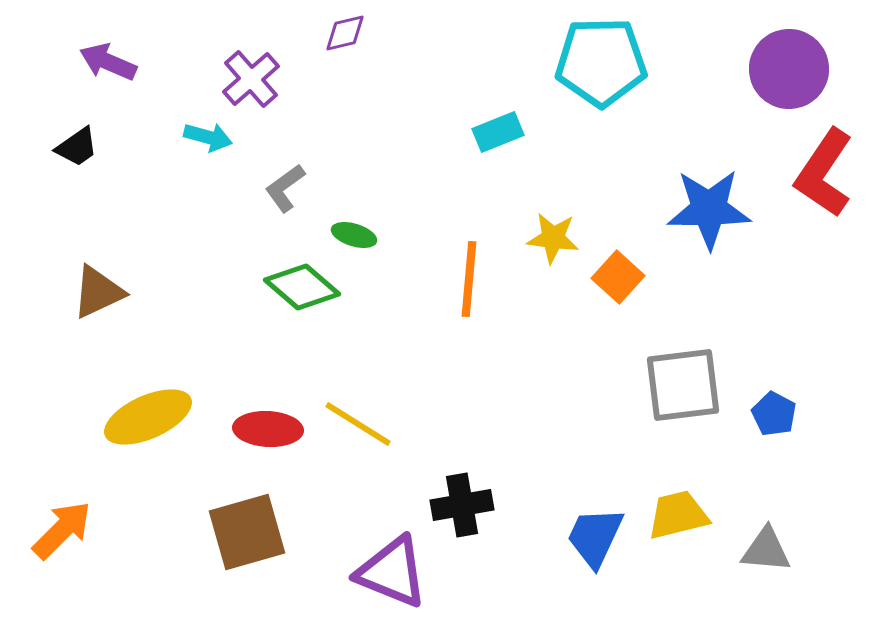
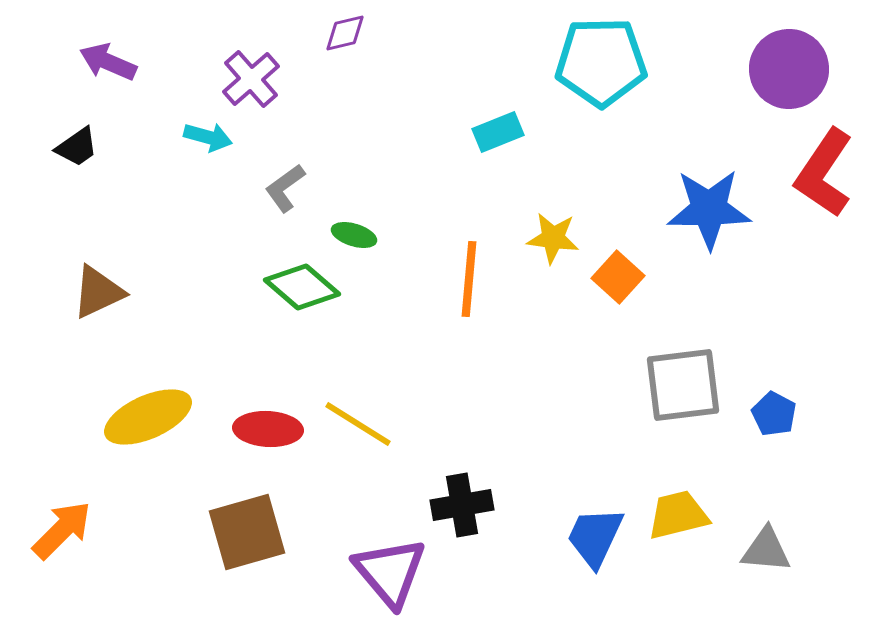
purple triangle: moved 2 px left; rotated 28 degrees clockwise
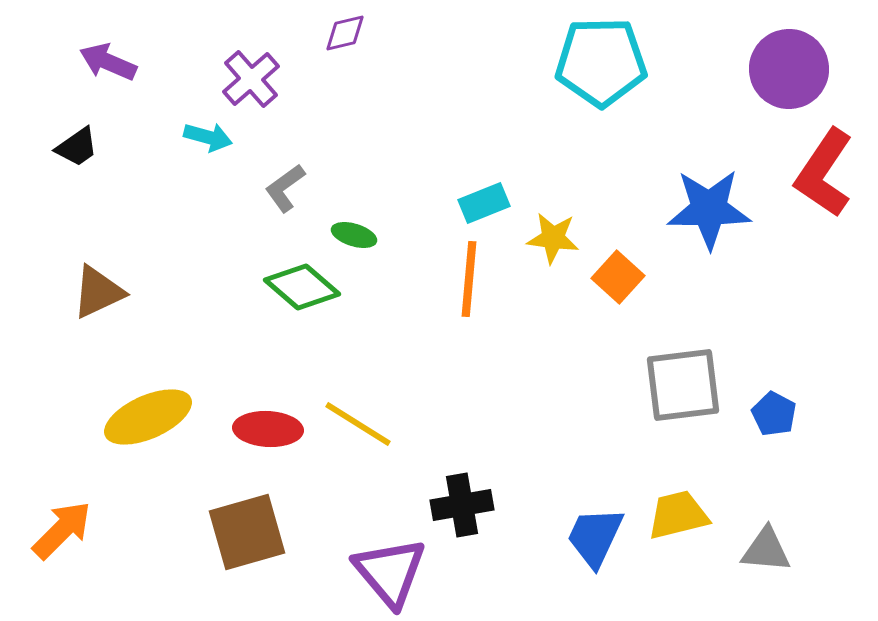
cyan rectangle: moved 14 px left, 71 px down
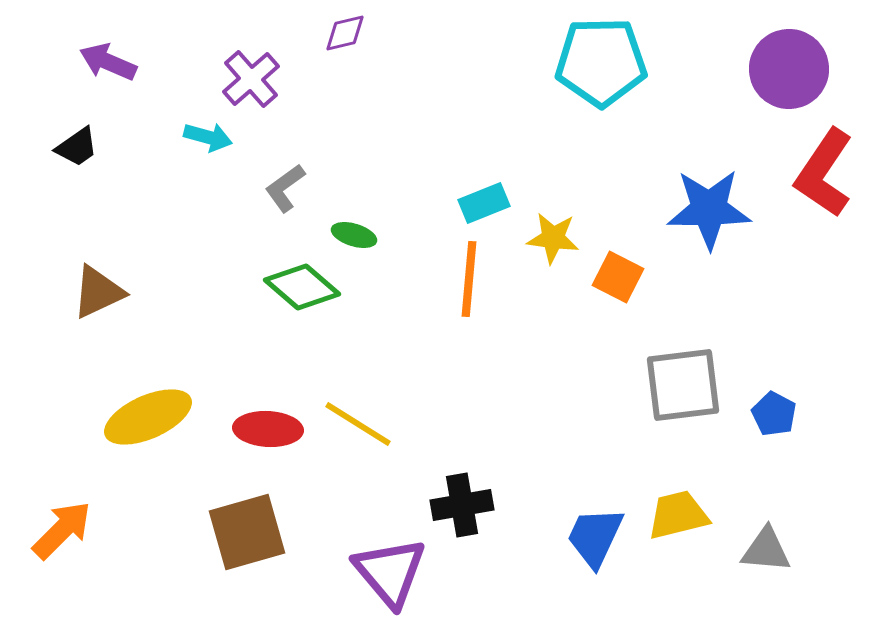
orange square: rotated 15 degrees counterclockwise
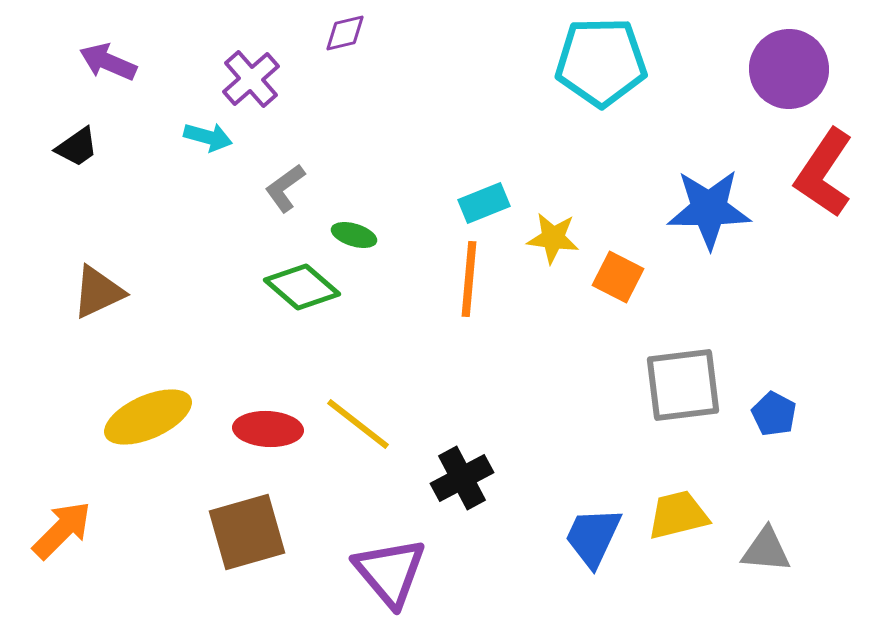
yellow line: rotated 6 degrees clockwise
black cross: moved 27 px up; rotated 18 degrees counterclockwise
blue trapezoid: moved 2 px left
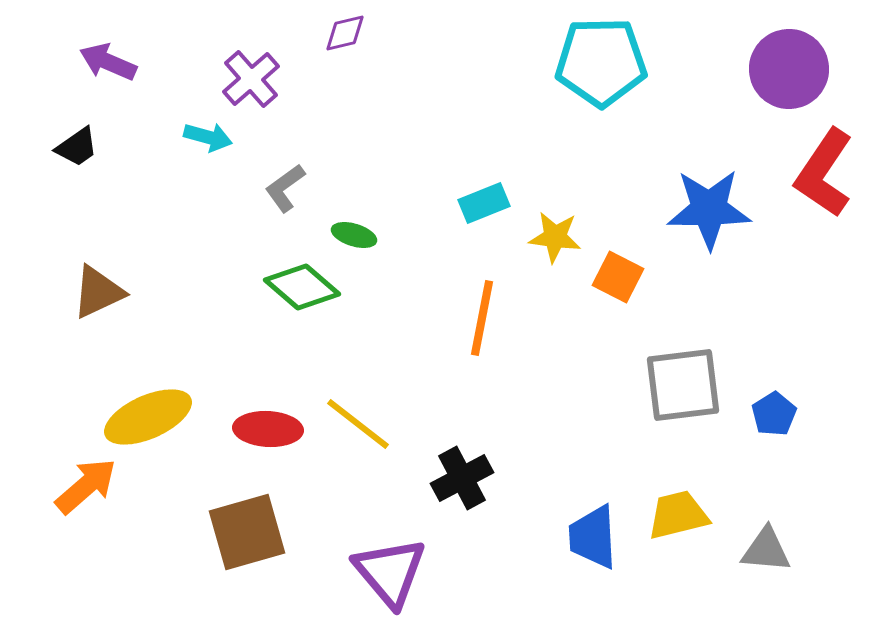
yellow star: moved 2 px right, 1 px up
orange line: moved 13 px right, 39 px down; rotated 6 degrees clockwise
blue pentagon: rotated 12 degrees clockwise
orange arrow: moved 24 px right, 44 px up; rotated 4 degrees clockwise
blue trapezoid: rotated 28 degrees counterclockwise
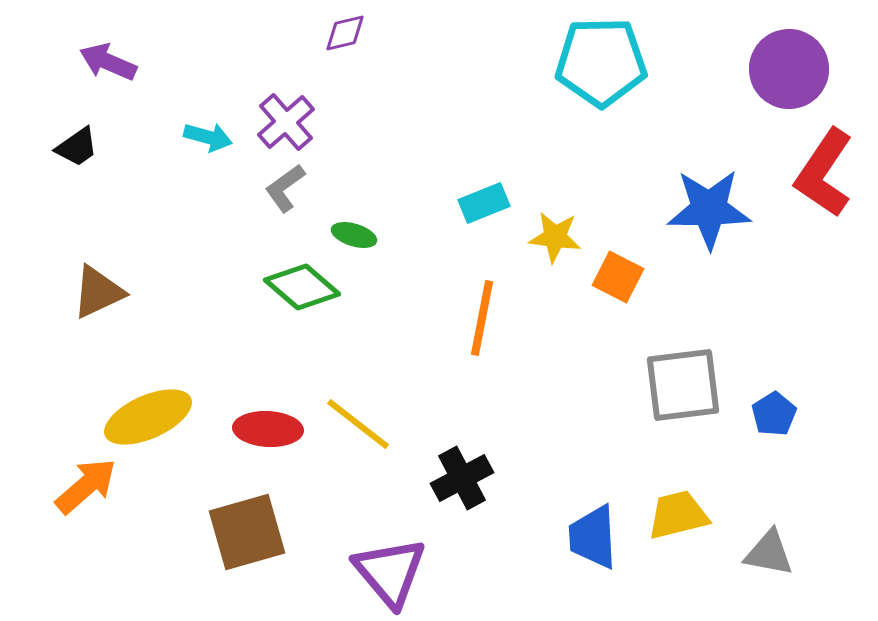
purple cross: moved 35 px right, 43 px down
gray triangle: moved 3 px right, 3 px down; rotated 6 degrees clockwise
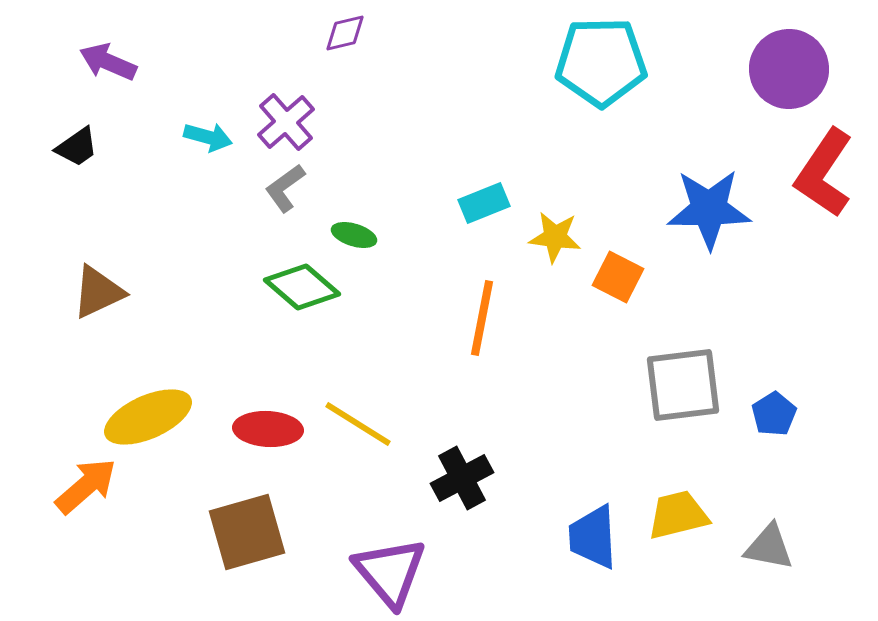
yellow line: rotated 6 degrees counterclockwise
gray triangle: moved 6 px up
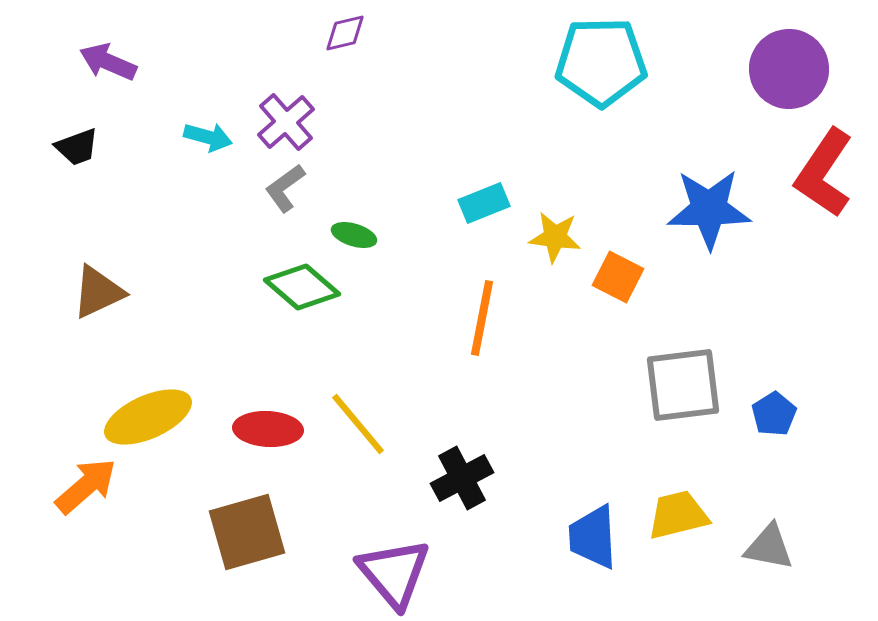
black trapezoid: rotated 15 degrees clockwise
yellow line: rotated 18 degrees clockwise
purple triangle: moved 4 px right, 1 px down
